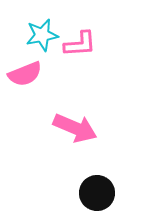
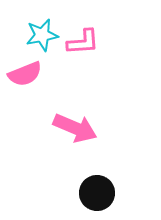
pink L-shape: moved 3 px right, 2 px up
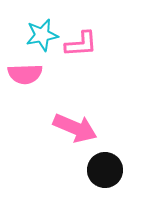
pink L-shape: moved 2 px left, 2 px down
pink semicircle: rotated 20 degrees clockwise
black circle: moved 8 px right, 23 px up
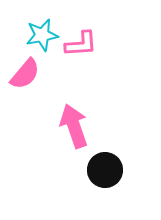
pink semicircle: rotated 48 degrees counterclockwise
pink arrow: moved 1 px left, 2 px up; rotated 132 degrees counterclockwise
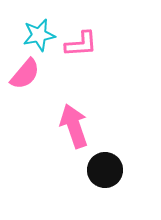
cyan star: moved 3 px left
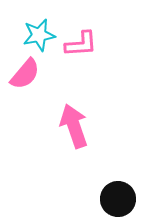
black circle: moved 13 px right, 29 px down
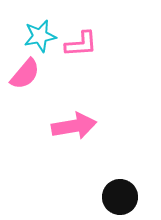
cyan star: moved 1 px right, 1 px down
pink arrow: rotated 99 degrees clockwise
black circle: moved 2 px right, 2 px up
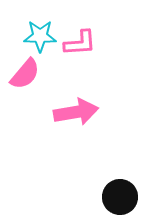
cyan star: rotated 12 degrees clockwise
pink L-shape: moved 1 px left, 1 px up
pink arrow: moved 2 px right, 14 px up
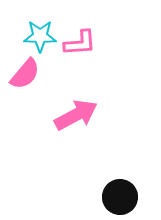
pink arrow: moved 3 px down; rotated 18 degrees counterclockwise
